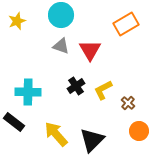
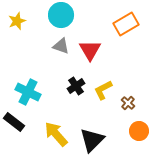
cyan cross: rotated 25 degrees clockwise
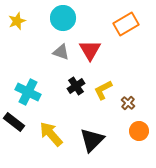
cyan circle: moved 2 px right, 3 px down
gray triangle: moved 6 px down
yellow arrow: moved 5 px left
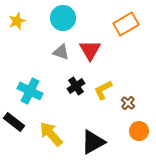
cyan cross: moved 2 px right, 1 px up
black triangle: moved 1 px right, 2 px down; rotated 16 degrees clockwise
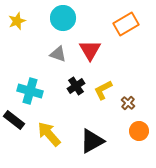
gray triangle: moved 3 px left, 2 px down
cyan cross: rotated 10 degrees counterclockwise
black rectangle: moved 2 px up
yellow arrow: moved 2 px left
black triangle: moved 1 px left, 1 px up
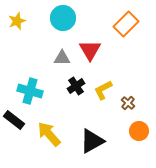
orange rectangle: rotated 15 degrees counterclockwise
gray triangle: moved 4 px right, 4 px down; rotated 18 degrees counterclockwise
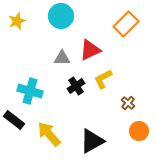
cyan circle: moved 2 px left, 2 px up
red triangle: rotated 35 degrees clockwise
yellow L-shape: moved 11 px up
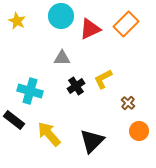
yellow star: rotated 24 degrees counterclockwise
red triangle: moved 21 px up
black triangle: rotated 16 degrees counterclockwise
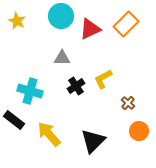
black triangle: moved 1 px right
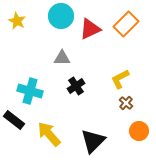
yellow L-shape: moved 17 px right
brown cross: moved 2 px left
